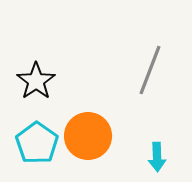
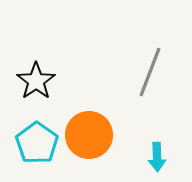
gray line: moved 2 px down
orange circle: moved 1 px right, 1 px up
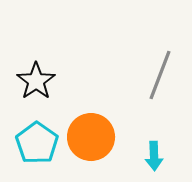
gray line: moved 10 px right, 3 px down
orange circle: moved 2 px right, 2 px down
cyan arrow: moved 3 px left, 1 px up
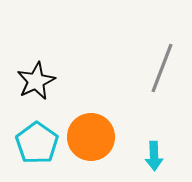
gray line: moved 2 px right, 7 px up
black star: rotated 9 degrees clockwise
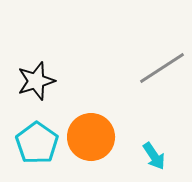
gray line: rotated 36 degrees clockwise
black star: rotated 9 degrees clockwise
cyan arrow: rotated 32 degrees counterclockwise
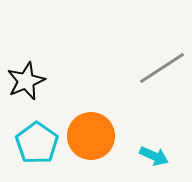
black star: moved 10 px left; rotated 6 degrees counterclockwise
orange circle: moved 1 px up
cyan arrow: rotated 32 degrees counterclockwise
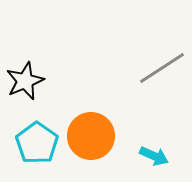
black star: moved 1 px left
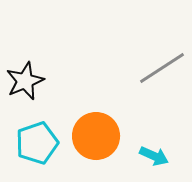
orange circle: moved 5 px right
cyan pentagon: rotated 18 degrees clockwise
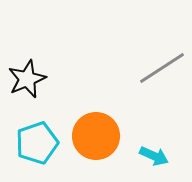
black star: moved 2 px right, 2 px up
